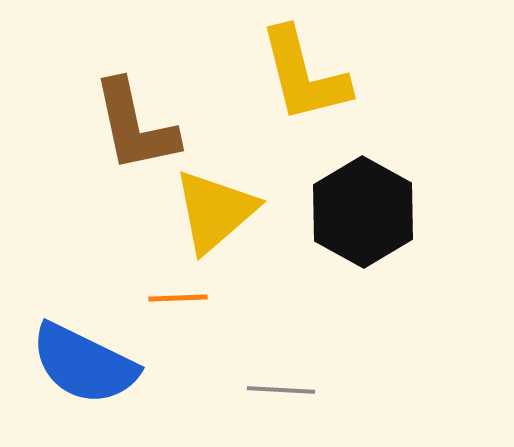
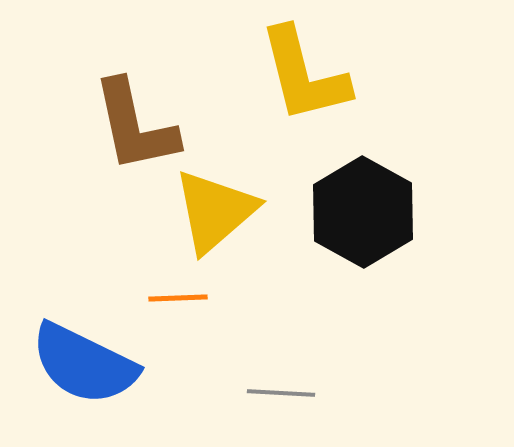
gray line: moved 3 px down
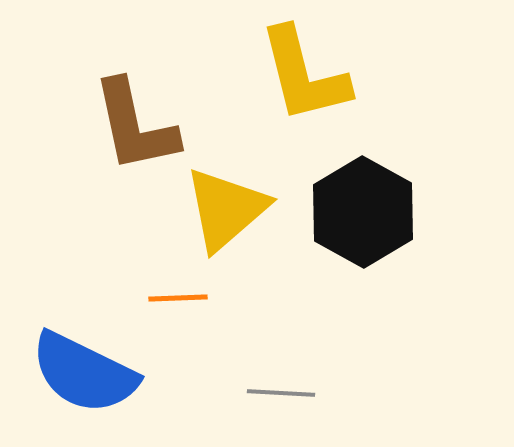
yellow triangle: moved 11 px right, 2 px up
blue semicircle: moved 9 px down
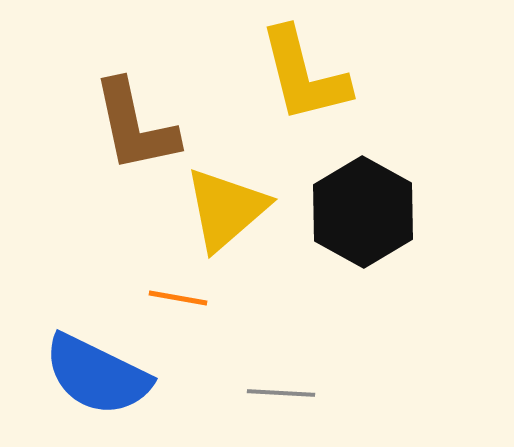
orange line: rotated 12 degrees clockwise
blue semicircle: moved 13 px right, 2 px down
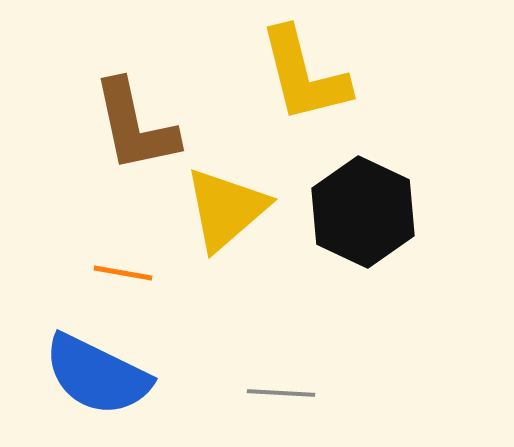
black hexagon: rotated 4 degrees counterclockwise
orange line: moved 55 px left, 25 px up
